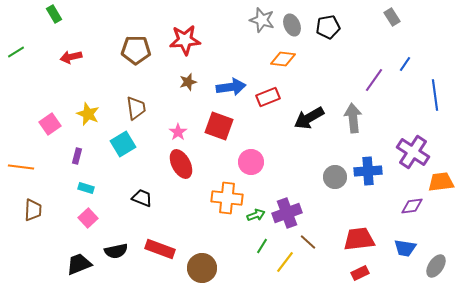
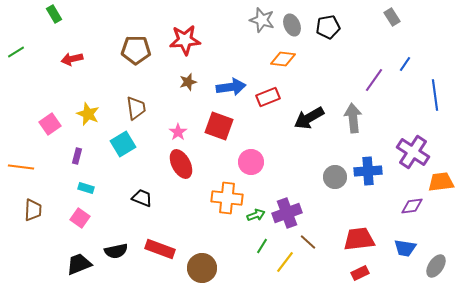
red arrow at (71, 57): moved 1 px right, 2 px down
pink square at (88, 218): moved 8 px left; rotated 12 degrees counterclockwise
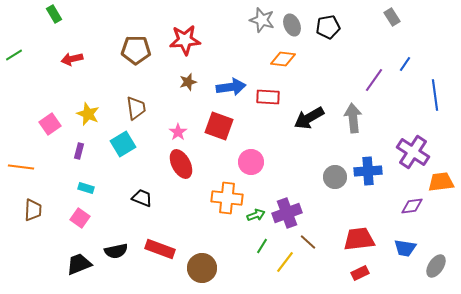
green line at (16, 52): moved 2 px left, 3 px down
red rectangle at (268, 97): rotated 25 degrees clockwise
purple rectangle at (77, 156): moved 2 px right, 5 px up
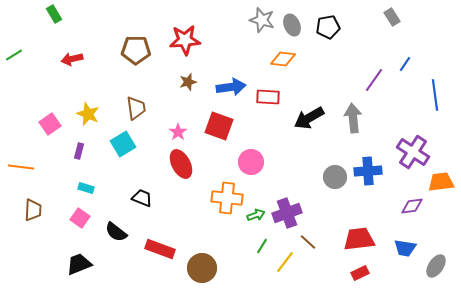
black semicircle at (116, 251): moved 19 px up; rotated 50 degrees clockwise
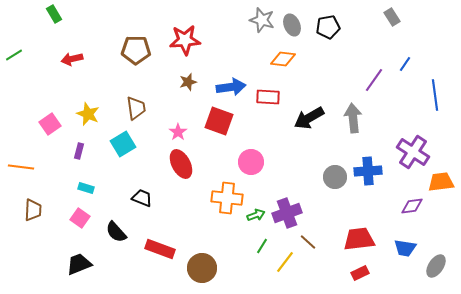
red square at (219, 126): moved 5 px up
black semicircle at (116, 232): rotated 10 degrees clockwise
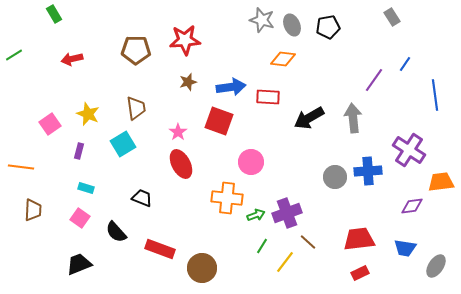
purple cross at (413, 152): moved 4 px left, 2 px up
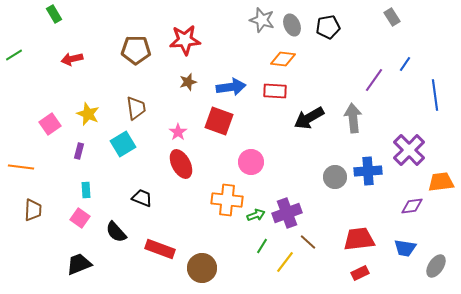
red rectangle at (268, 97): moved 7 px right, 6 px up
purple cross at (409, 150): rotated 12 degrees clockwise
cyan rectangle at (86, 188): moved 2 px down; rotated 70 degrees clockwise
orange cross at (227, 198): moved 2 px down
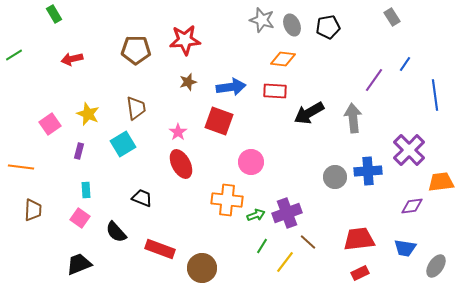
black arrow at (309, 118): moved 5 px up
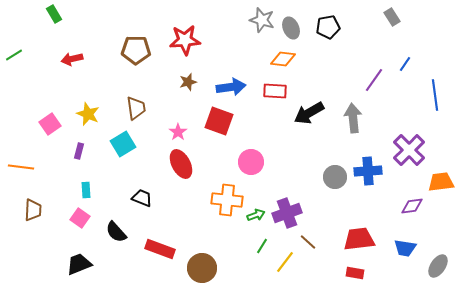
gray ellipse at (292, 25): moved 1 px left, 3 px down
gray ellipse at (436, 266): moved 2 px right
red rectangle at (360, 273): moved 5 px left; rotated 36 degrees clockwise
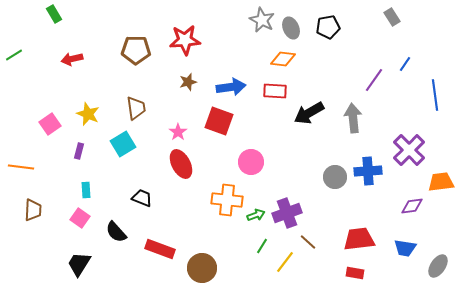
gray star at (262, 20): rotated 10 degrees clockwise
black trapezoid at (79, 264): rotated 36 degrees counterclockwise
